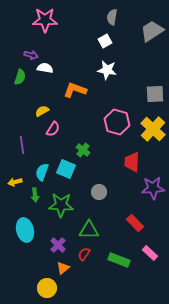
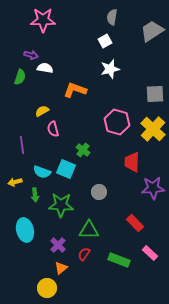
pink star: moved 2 px left
white star: moved 3 px right, 1 px up; rotated 24 degrees counterclockwise
pink semicircle: rotated 133 degrees clockwise
cyan semicircle: rotated 90 degrees counterclockwise
orange triangle: moved 2 px left
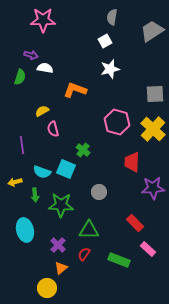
pink rectangle: moved 2 px left, 4 px up
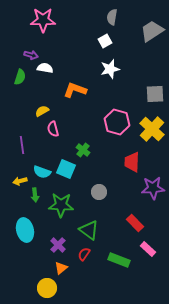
yellow cross: moved 1 px left
yellow arrow: moved 5 px right, 1 px up
green triangle: rotated 35 degrees clockwise
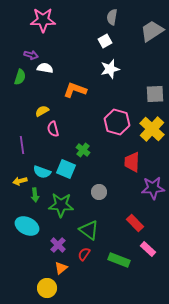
cyan ellipse: moved 2 px right, 4 px up; rotated 50 degrees counterclockwise
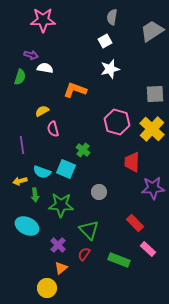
green triangle: rotated 10 degrees clockwise
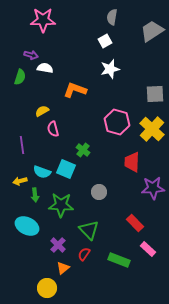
orange triangle: moved 2 px right
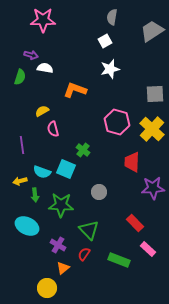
purple cross: rotated 14 degrees counterclockwise
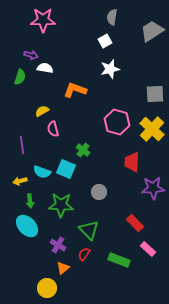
green arrow: moved 5 px left, 6 px down
cyan ellipse: rotated 20 degrees clockwise
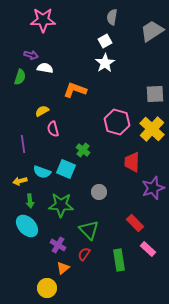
white star: moved 5 px left, 6 px up; rotated 18 degrees counterclockwise
purple line: moved 1 px right, 1 px up
purple star: rotated 15 degrees counterclockwise
green rectangle: rotated 60 degrees clockwise
